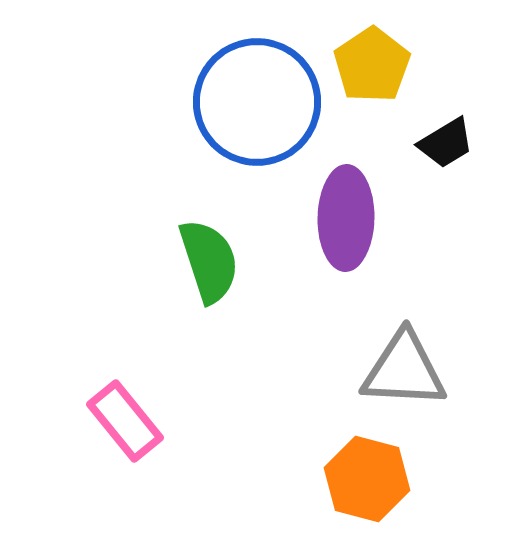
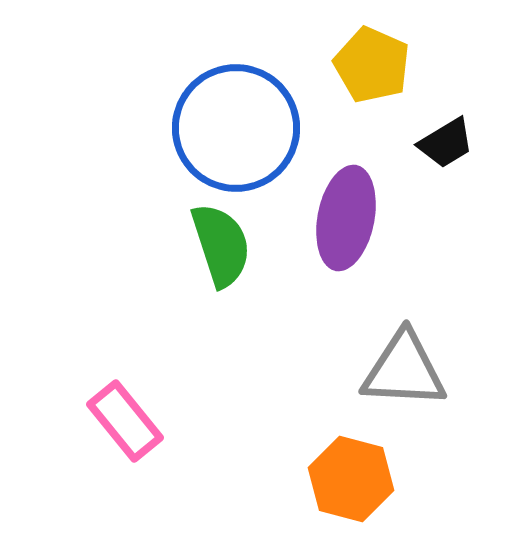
yellow pentagon: rotated 14 degrees counterclockwise
blue circle: moved 21 px left, 26 px down
purple ellipse: rotated 10 degrees clockwise
green semicircle: moved 12 px right, 16 px up
orange hexagon: moved 16 px left
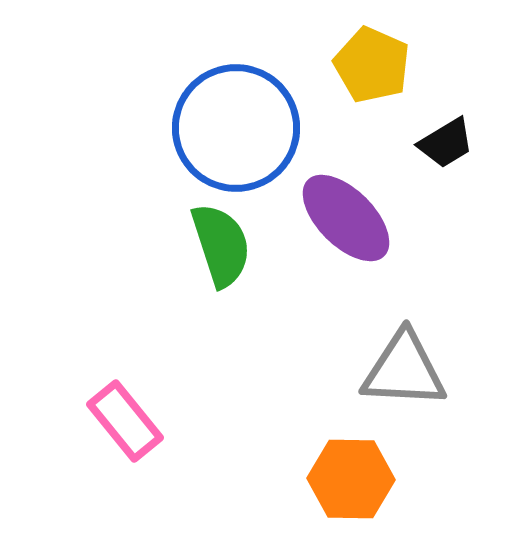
purple ellipse: rotated 56 degrees counterclockwise
orange hexagon: rotated 14 degrees counterclockwise
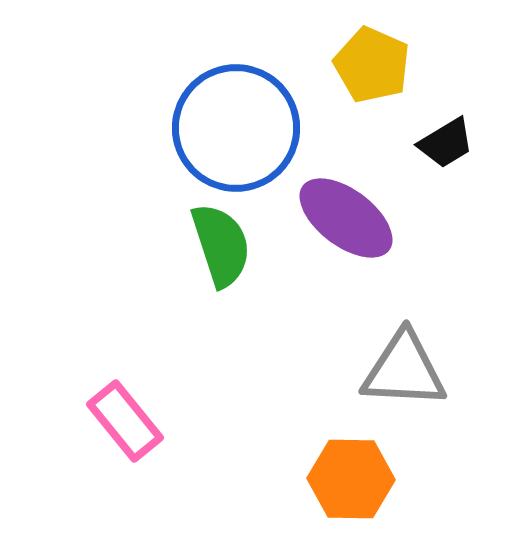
purple ellipse: rotated 8 degrees counterclockwise
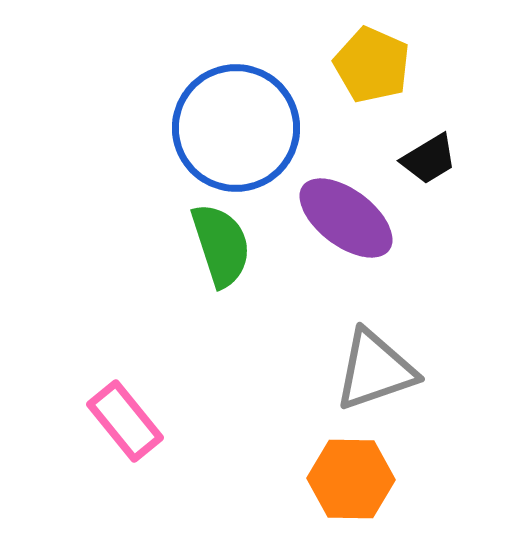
black trapezoid: moved 17 px left, 16 px down
gray triangle: moved 29 px left; rotated 22 degrees counterclockwise
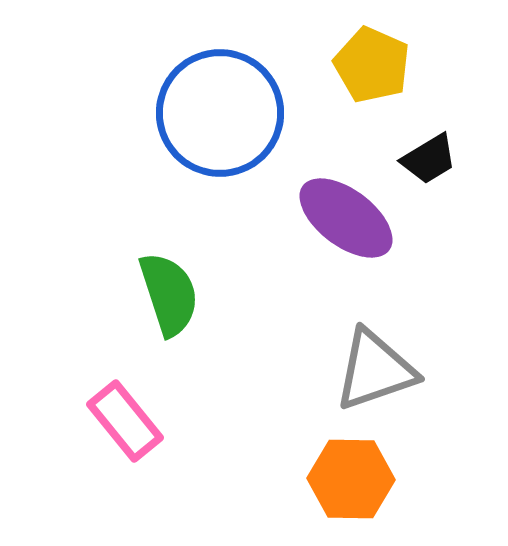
blue circle: moved 16 px left, 15 px up
green semicircle: moved 52 px left, 49 px down
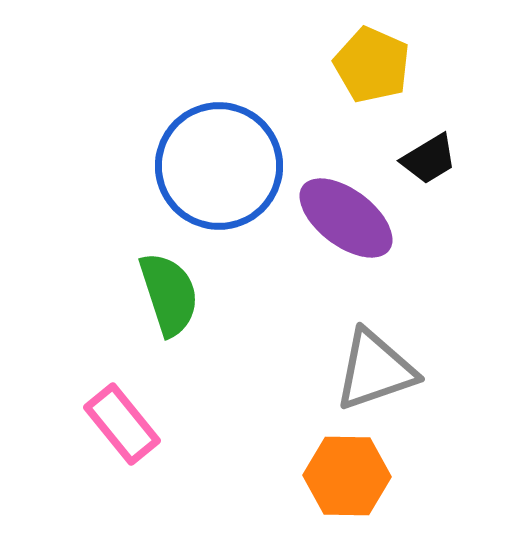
blue circle: moved 1 px left, 53 px down
pink rectangle: moved 3 px left, 3 px down
orange hexagon: moved 4 px left, 3 px up
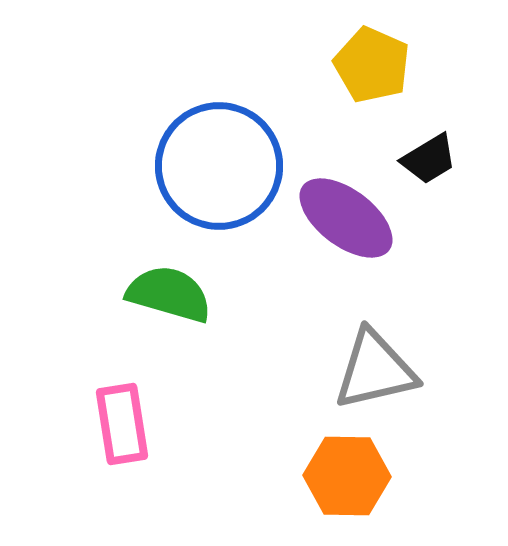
green semicircle: rotated 56 degrees counterclockwise
gray triangle: rotated 6 degrees clockwise
pink rectangle: rotated 30 degrees clockwise
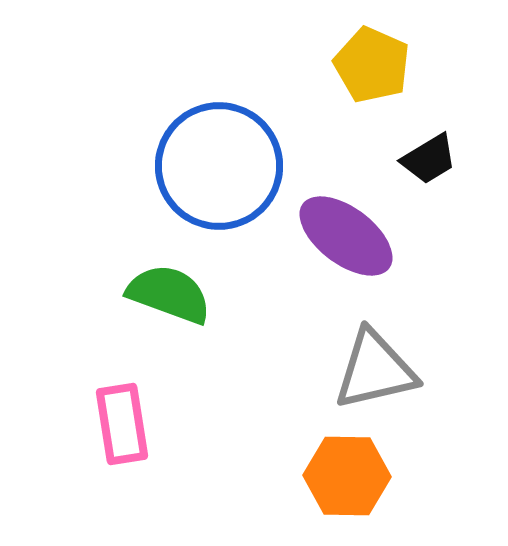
purple ellipse: moved 18 px down
green semicircle: rotated 4 degrees clockwise
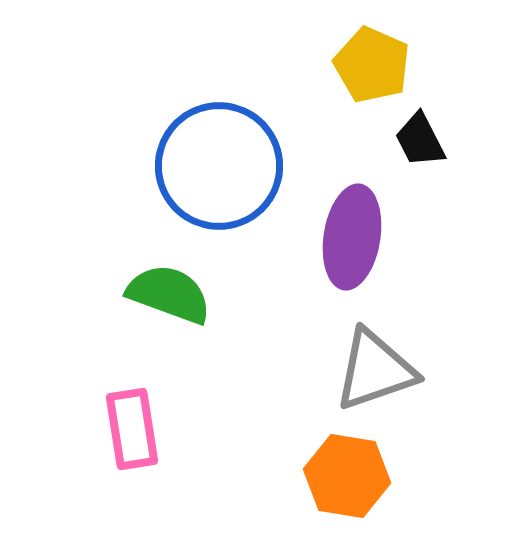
black trapezoid: moved 9 px left, 19 px up; rotated 94 degrees clockwise
purple ellipse: moved 6 px right, 1 px down; rotated 62 degrees clockwise
gray triangle: rotated 6 degrees counterclockwise
pink rectangle: moved 10 px right, 5 px down
orange hexagon: rotated 8 degrees clockwise
